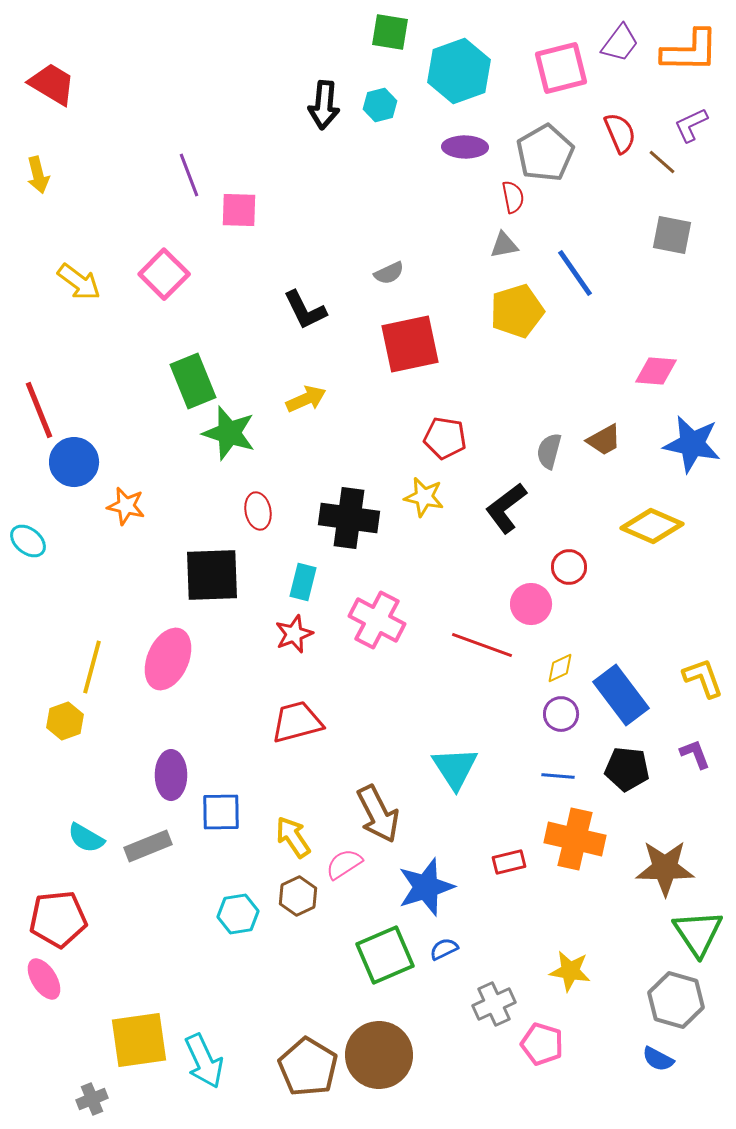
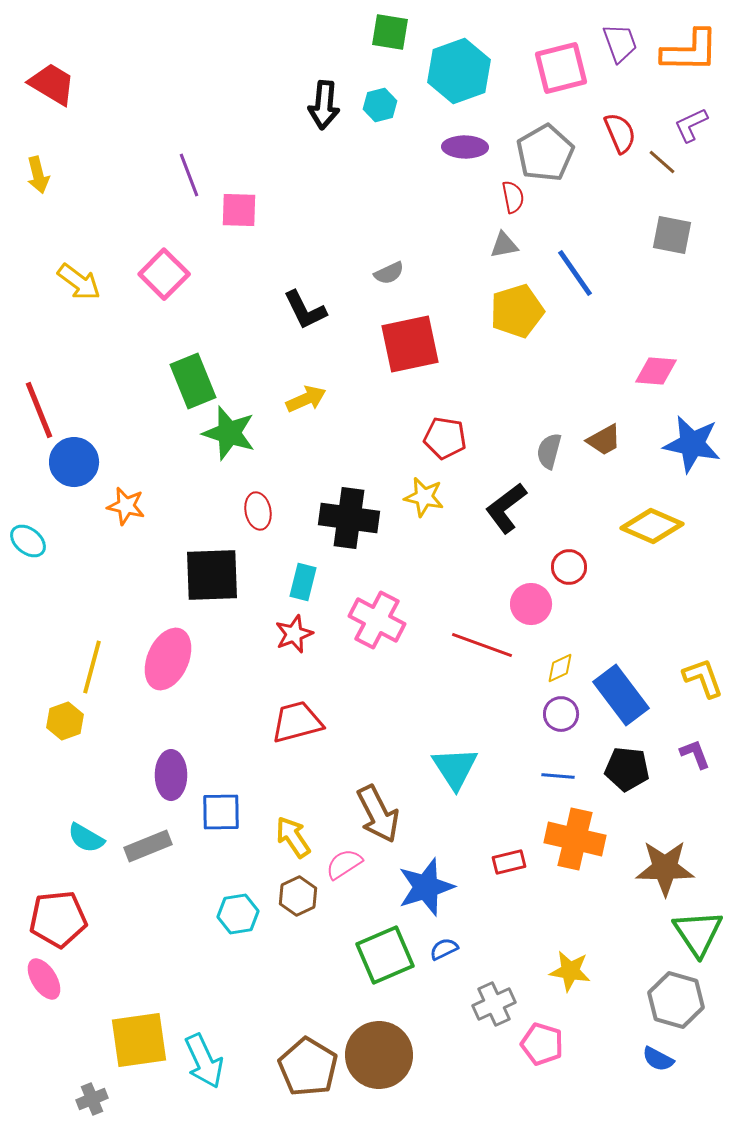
purple trapezoid at (620, 43): rotated 57 degrees counterclockwise
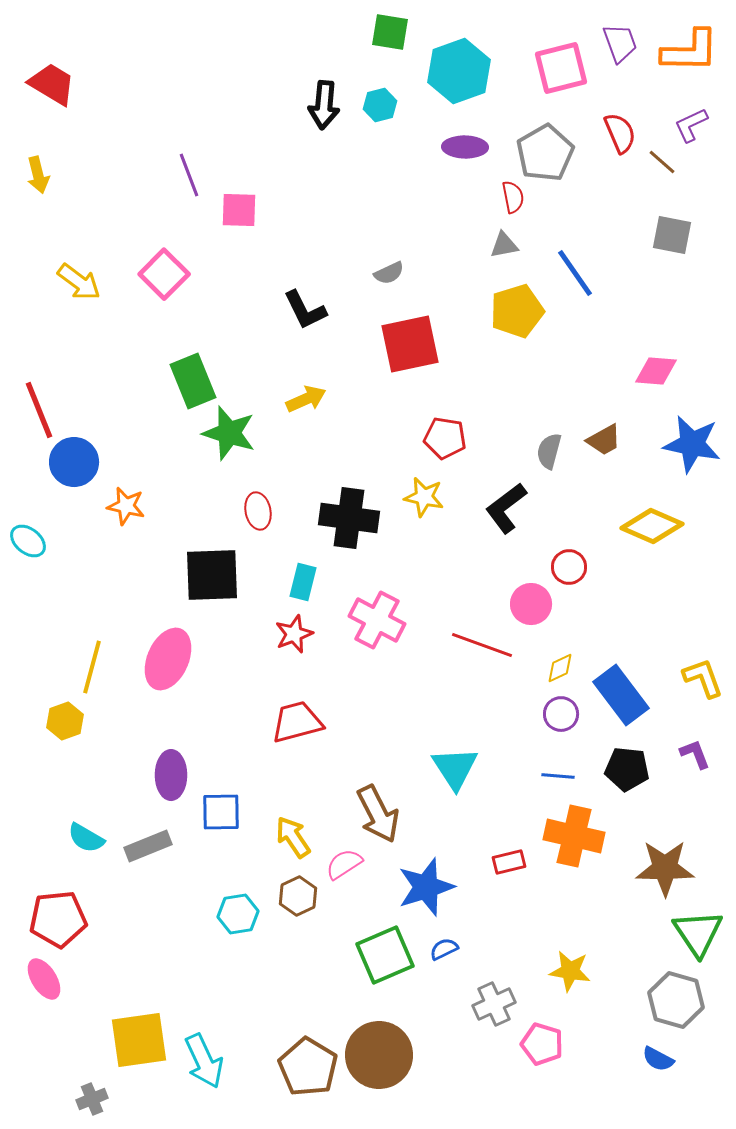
orange cross at (575, 839): moved 1 px left, 3 px up
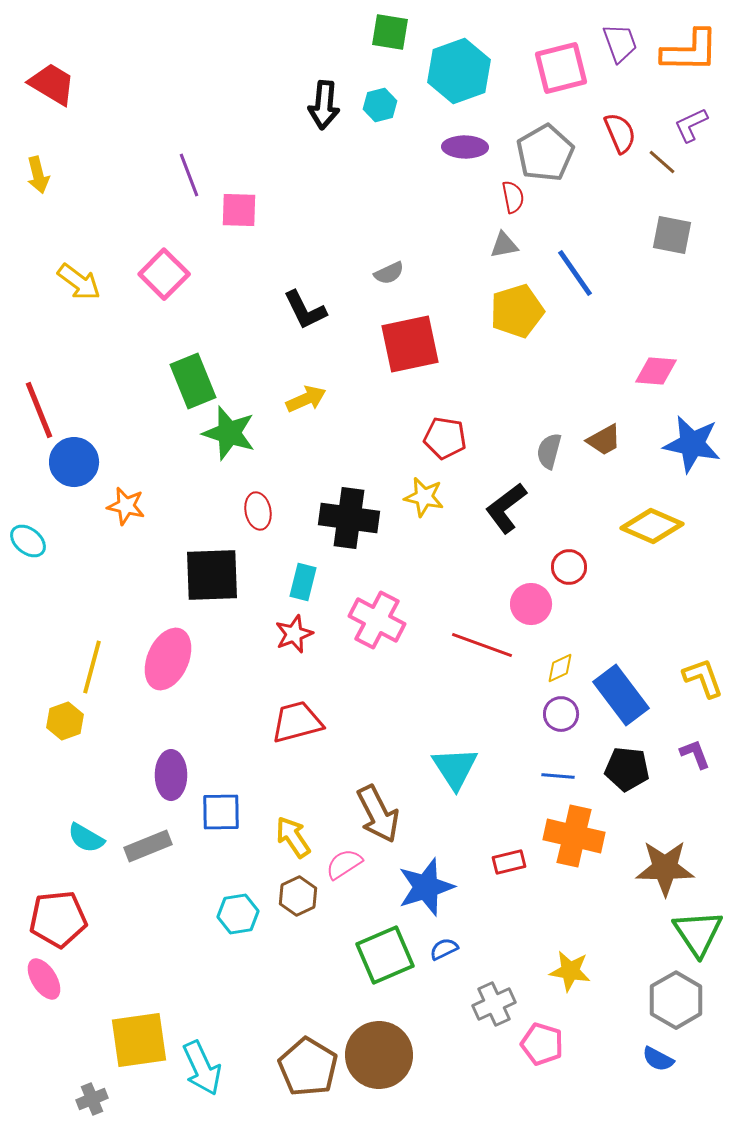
gray hexagon at (676, 1000): rotated 14 degrees clockwise
cyan arrow at (204, 1061): moved 2 px left, 7 px down
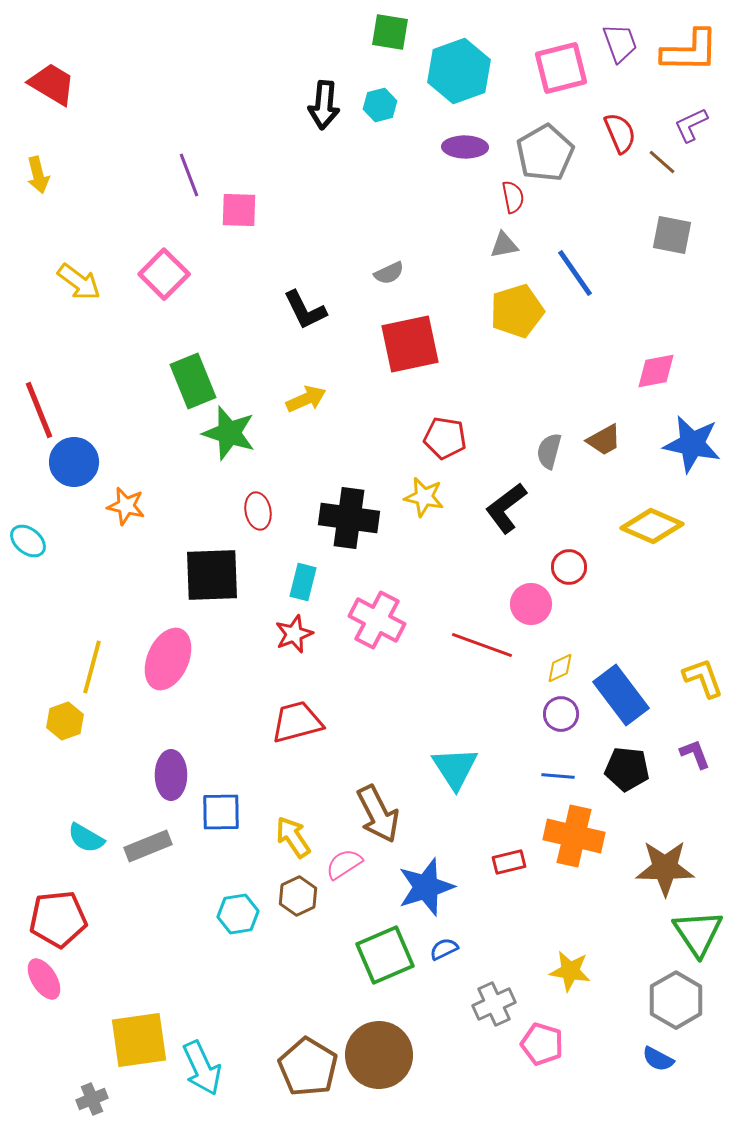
pink diamond at (656, 371): rotated 15 degrees counterclockwise
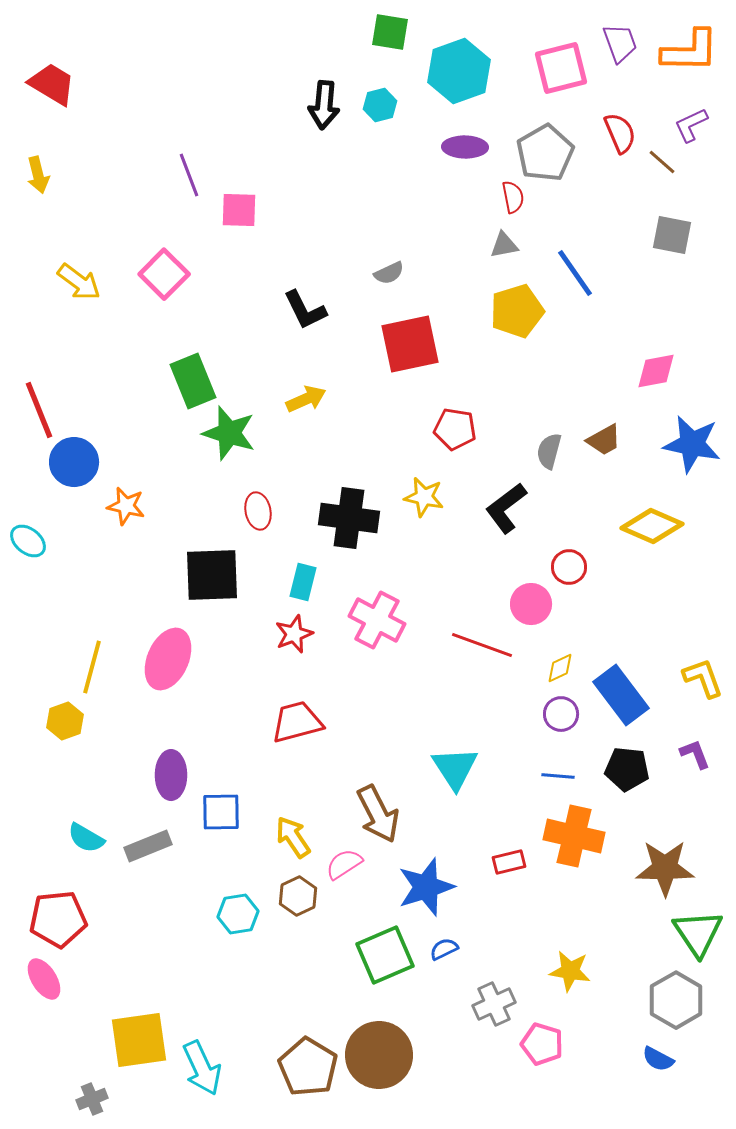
red pentagon at (445, 438): moved 10 px right, 9 px up
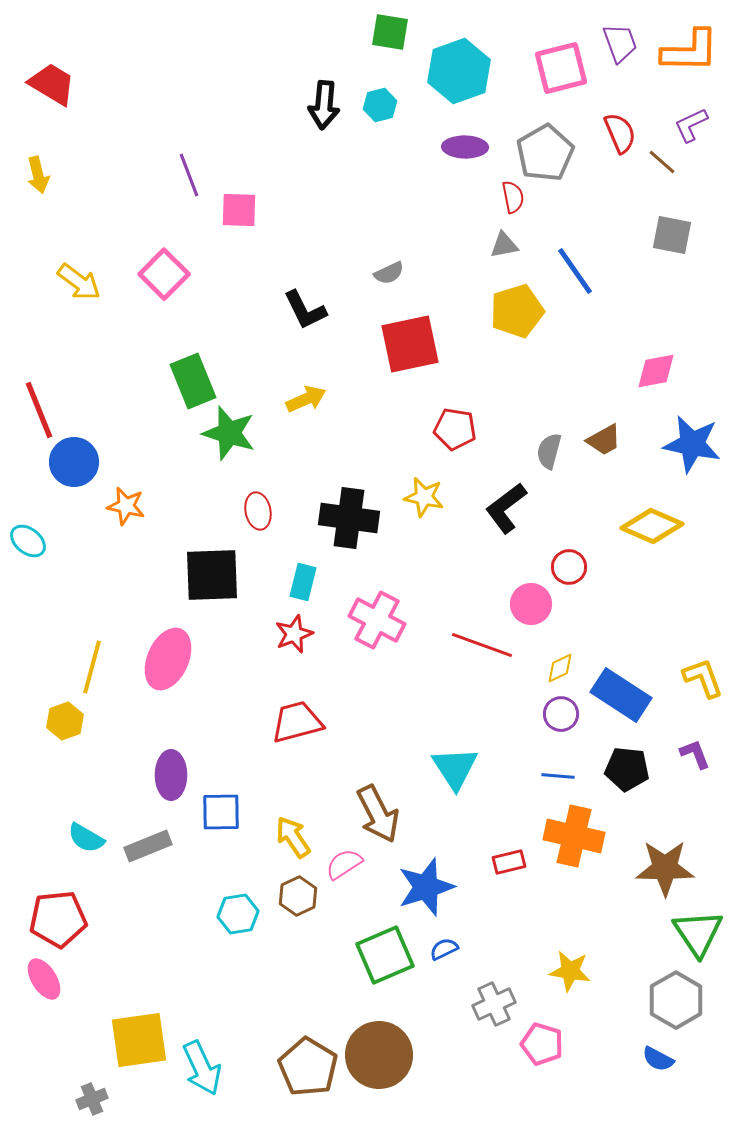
blue line at (575, 273): moved 2 px up
blue rectangle at (621, 695): rotated 20 degrees counterclockwise
